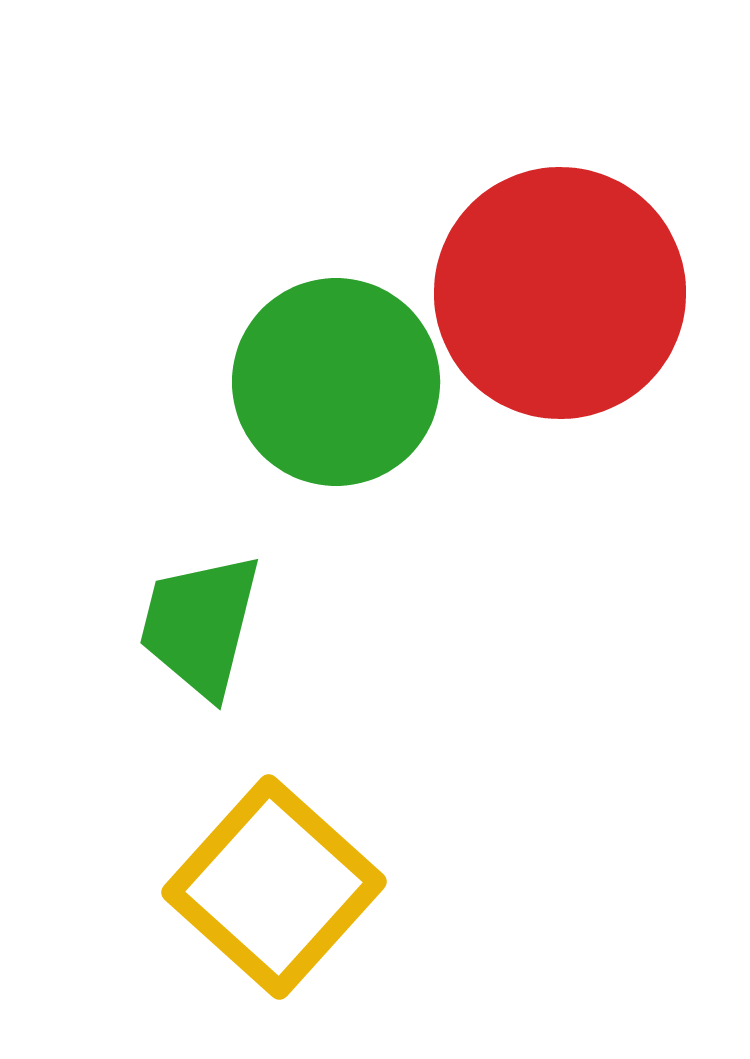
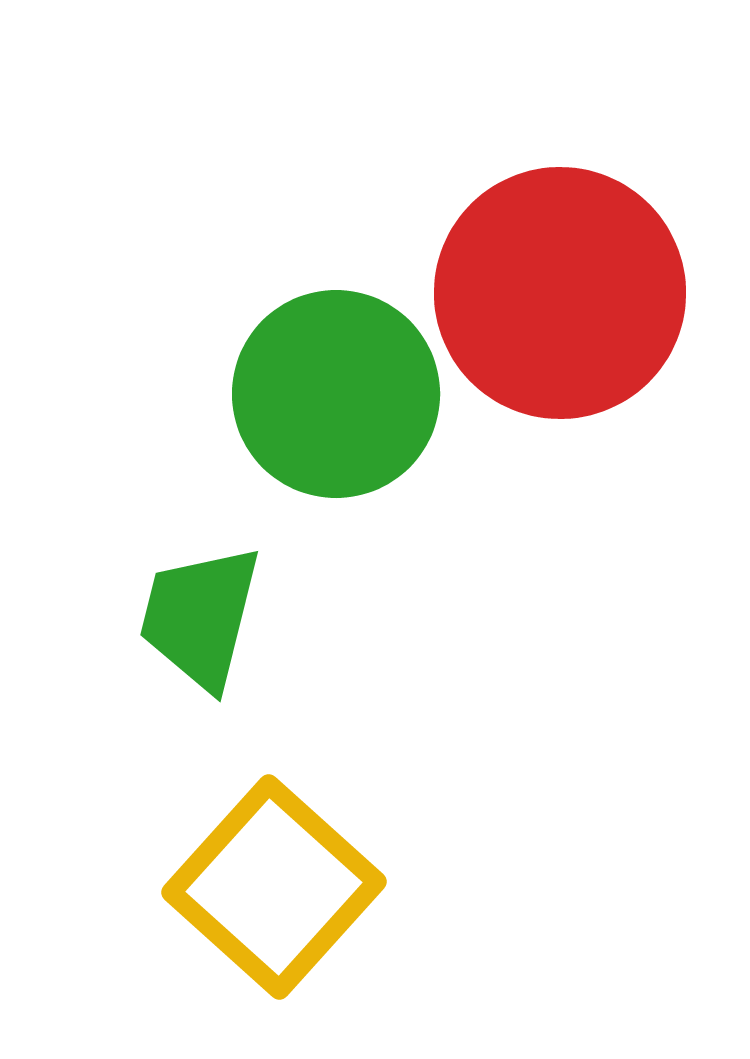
green circle: moved 12 px down
green trapezoid: moved 8 px up
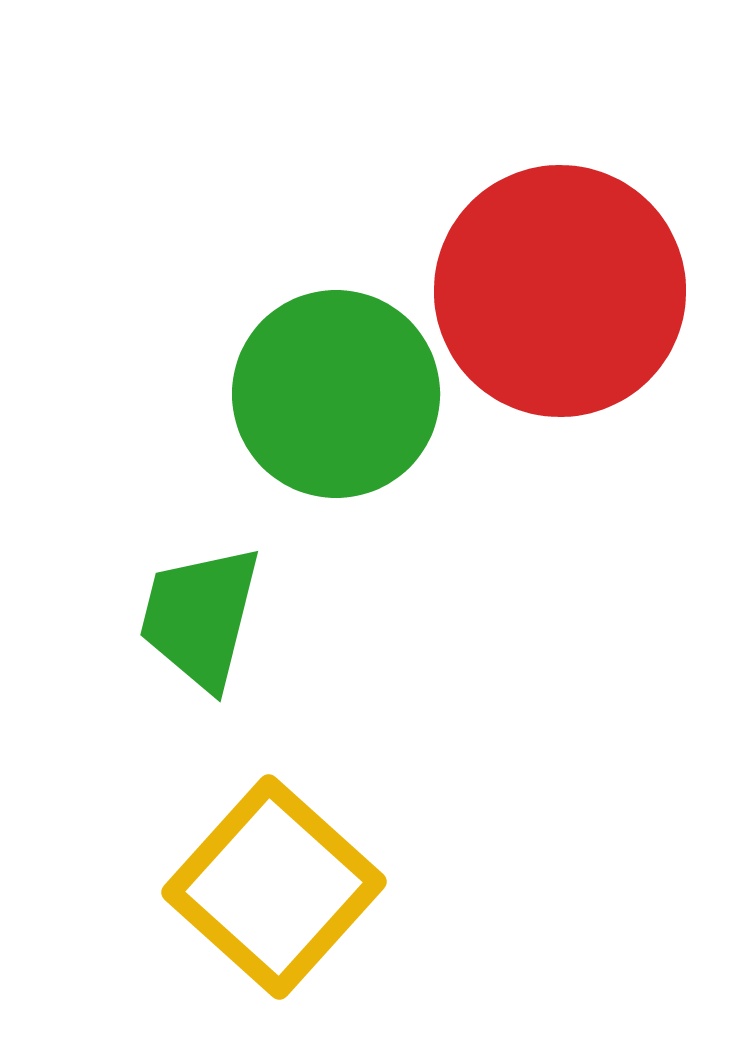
red circle: moved 2 px up
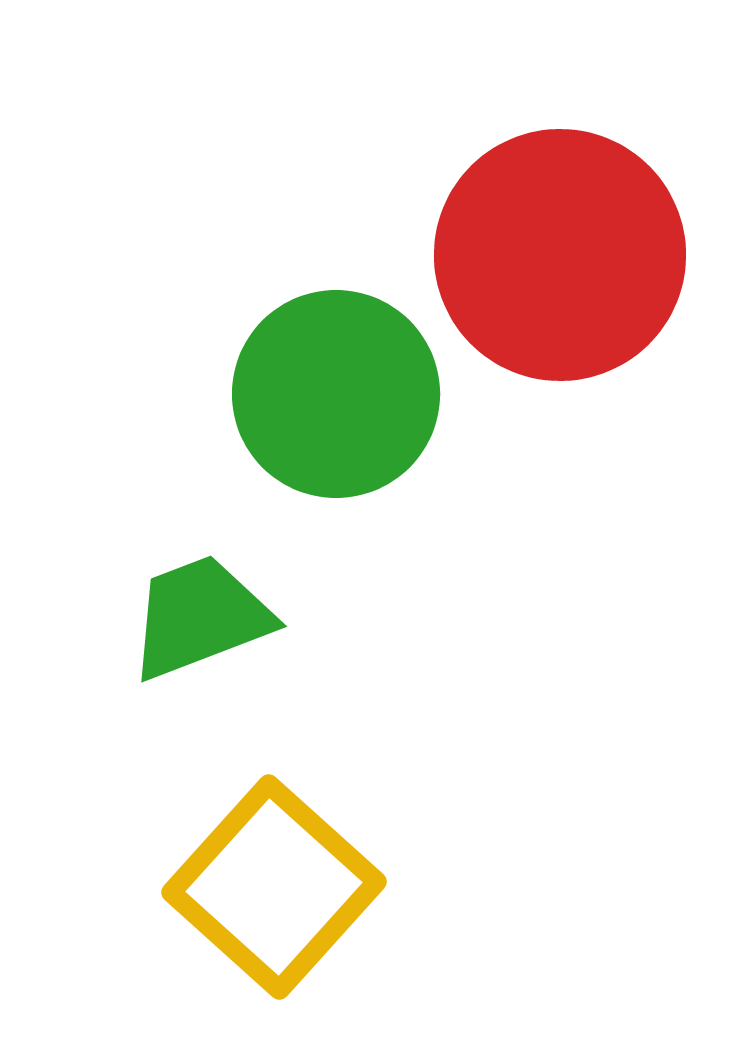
red circle: moved 36 px up
green trapezoid: rotated 55 degrees clockwise
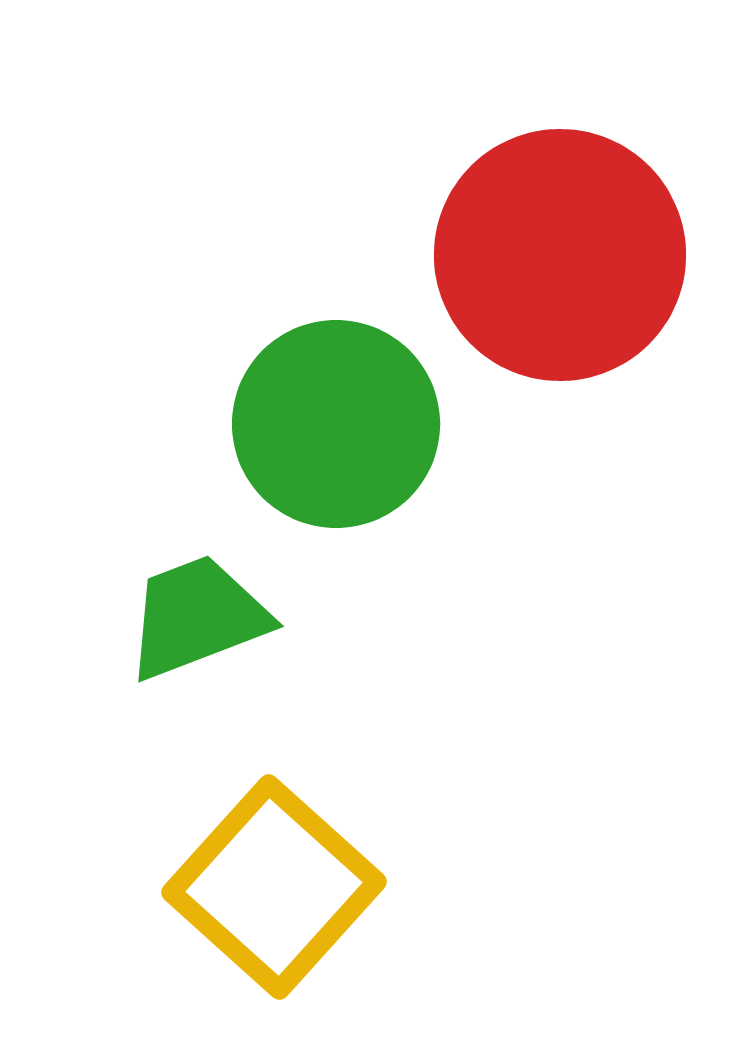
green circle: moved 30 px down
green trapezoid: moved 3 px left
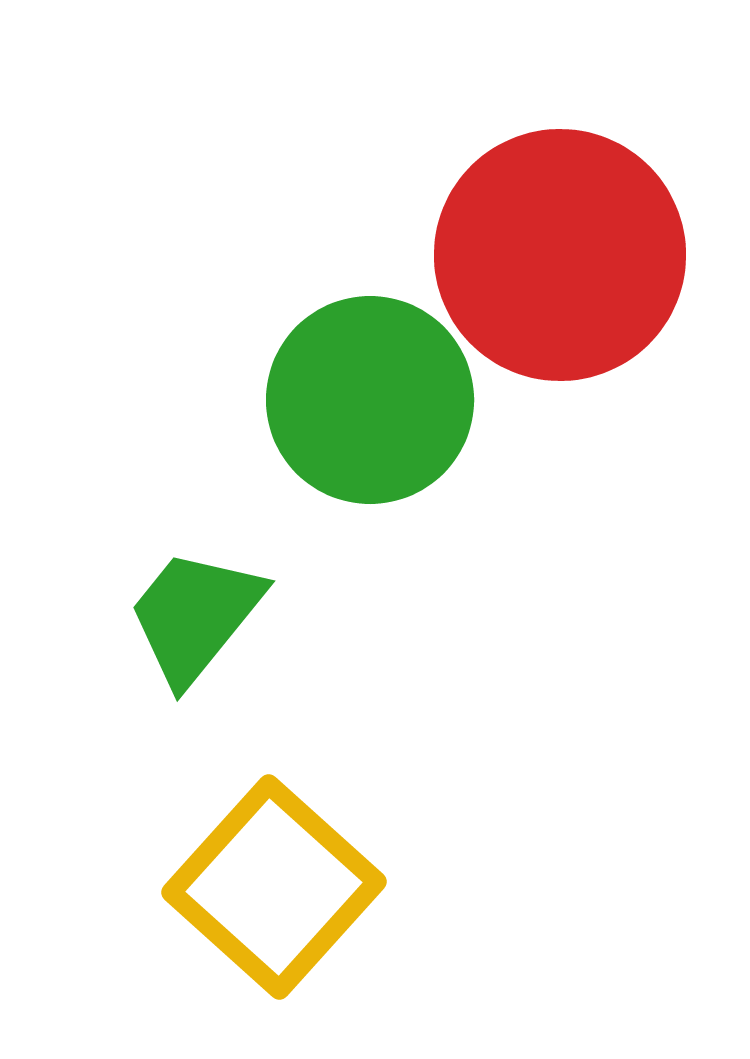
green circle: moved 34 px right, 24 px up
green trapezoid: moved 2 px left, 1 px up; rotated 30 degrees counterclockwise
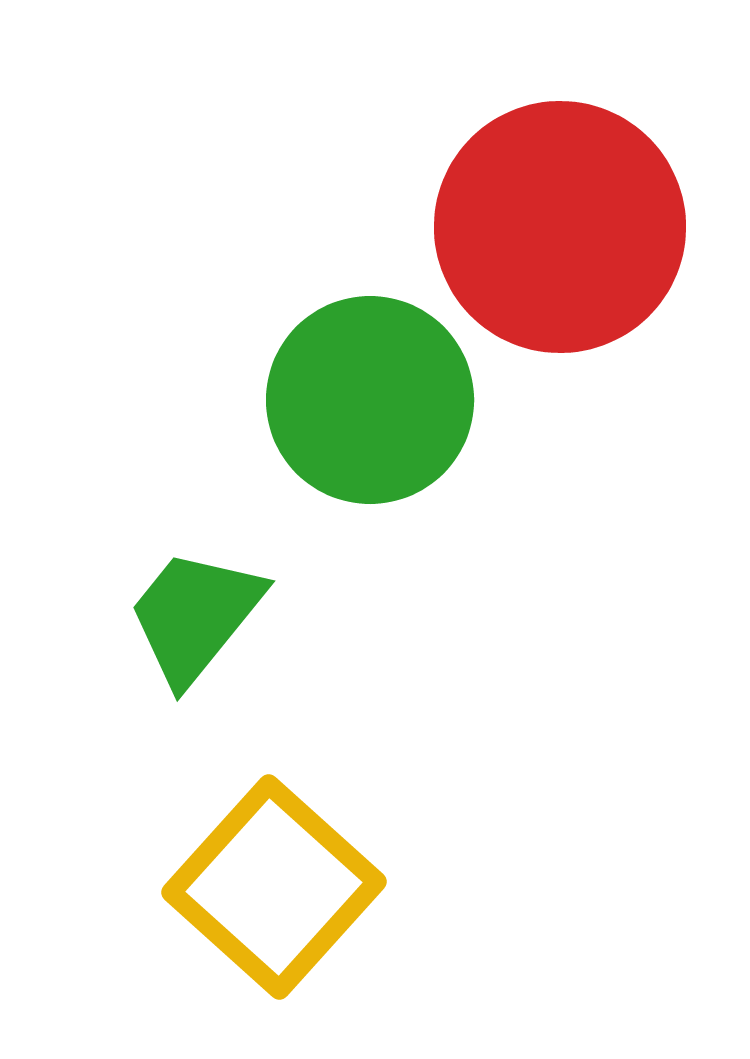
red circle: moved 28 px up
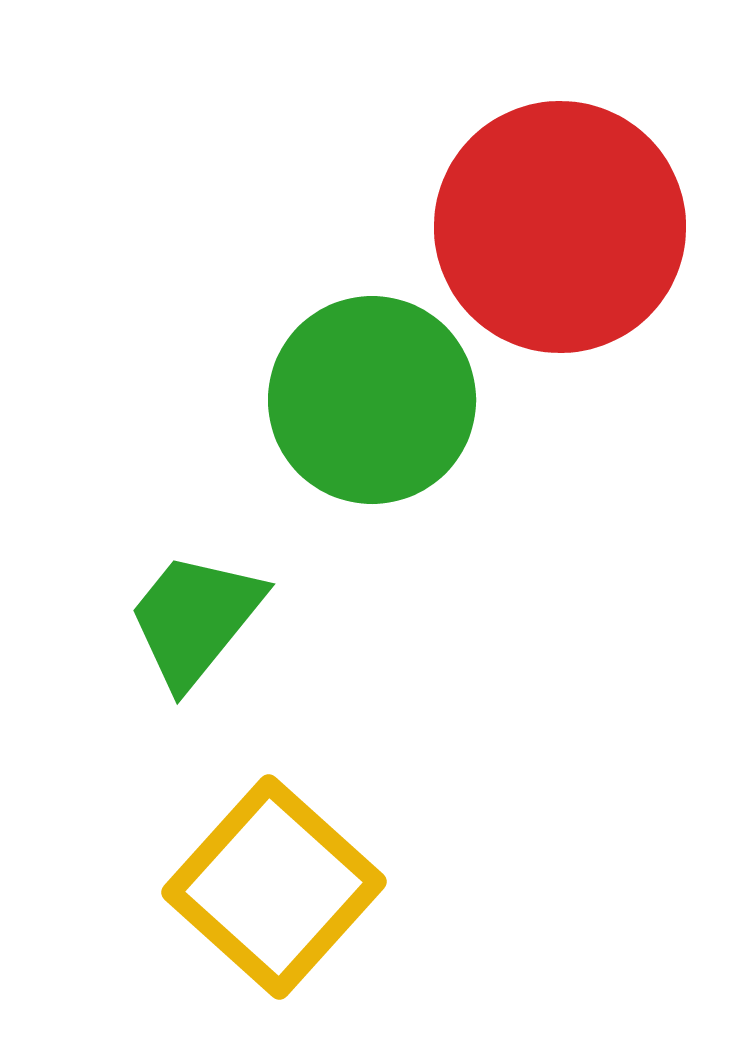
green circle: moved 2 px right
green trapezoid: moved 3 px down
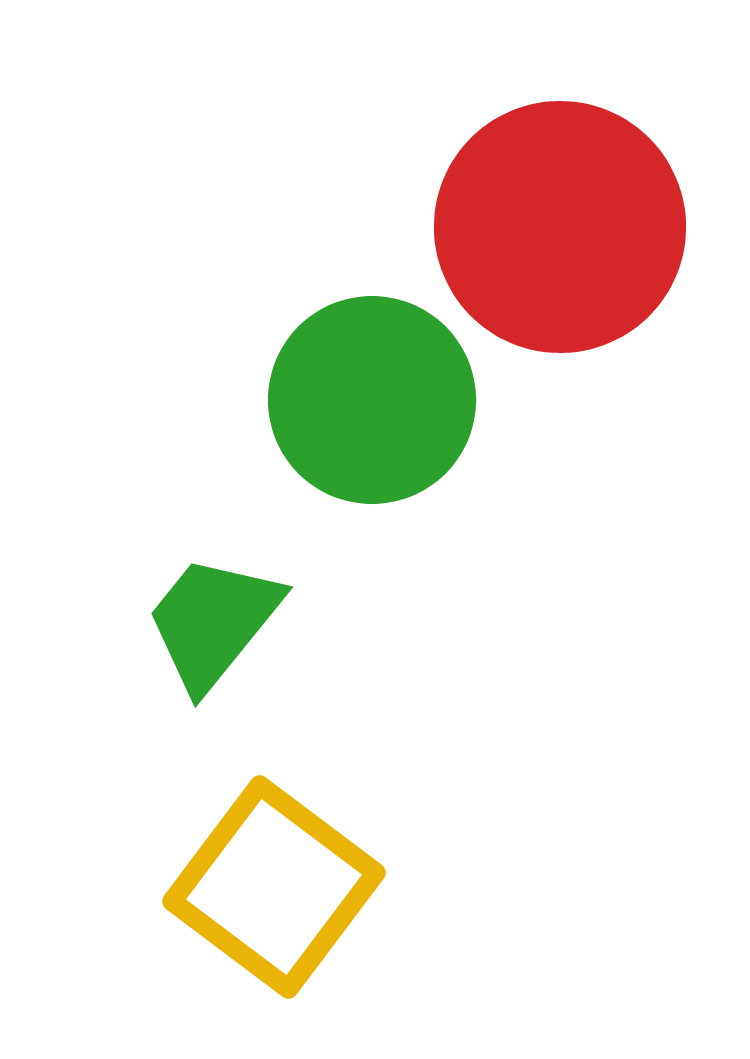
green trapezoid: moved 18 px right, 3 px down
yellow square: rotated 5 degrees counterclockwise
